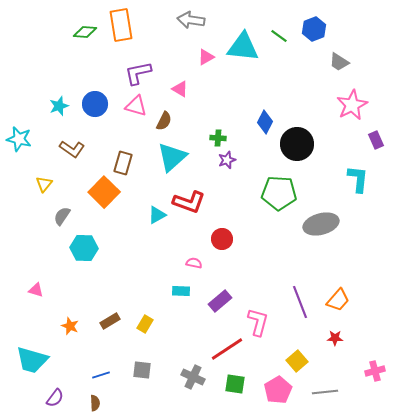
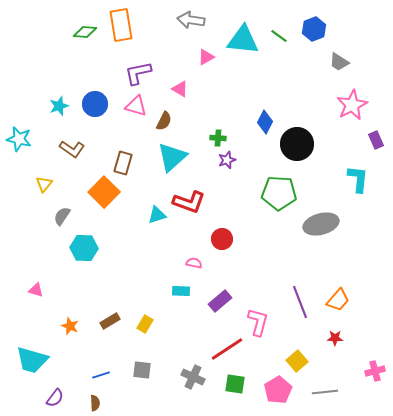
cyan triangle at (243, 47): moved 7 px up
cyan triangle at (157, 215): rotated 12 degrees clockwise
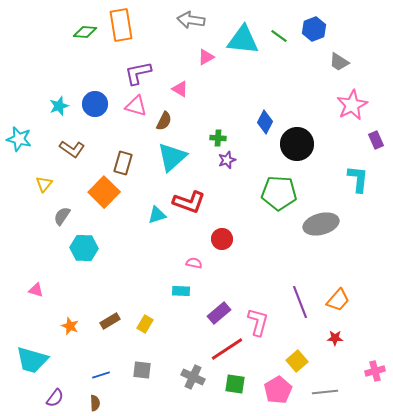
purple rectangle at (220, 301): moved 1 px left, 12 px down
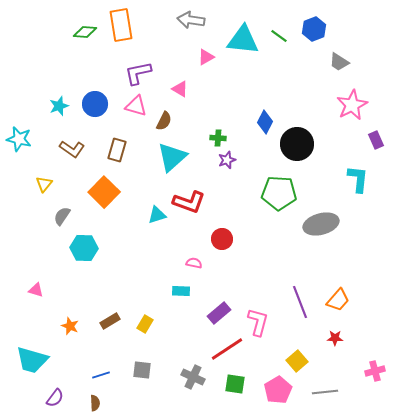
brown rectangle at (123, 163): moved 6 px left, 13 px up
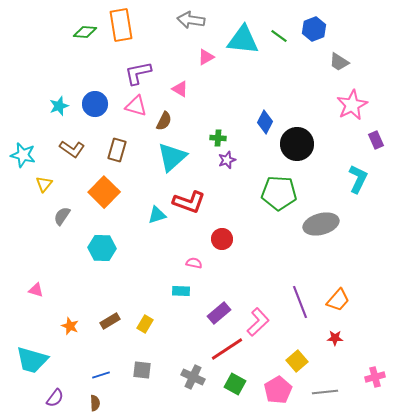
cyan star at (19, 139): moved 4 px right, 16 px down
cyan L-shape at (358, 179): rotated 20 degrees clockwise
cyan hexagon at (84, 248): moved 18 px right
pink L-shape at (258, 322): rotated 32 degrees clockwise
pink cross at (375, 371): moved 6 px down
green square at (235, 384): rotated 20 degrees clockwise
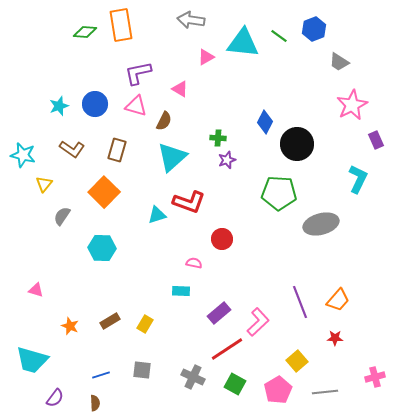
cyan triangle at (243, 40): moved 3 px down
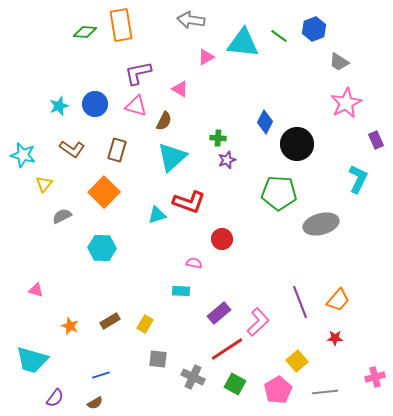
pink star at (352, 105): moved 6 px left, 2 px up
gray semicircle at (62, 216): rotated 30 degrees clockwise
gray square at (142, 370): moved 16 px right, 11 px up
brown semicircle at (95, 403): rotated 63 degrees clockwise
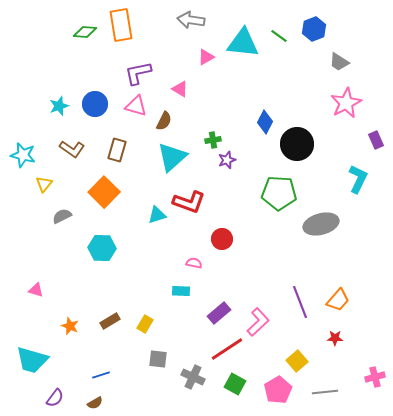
green cross at (218, 138): moved 5 px left, 2 px down; rotated 14 degrees counterclockwise
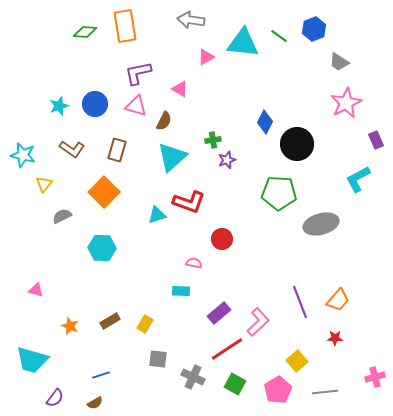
orange rectangle at (121, 25): moved 4 px right, 1 px down
cyan L-shape at (358, 179): rotated 144 degrees counterclockwise
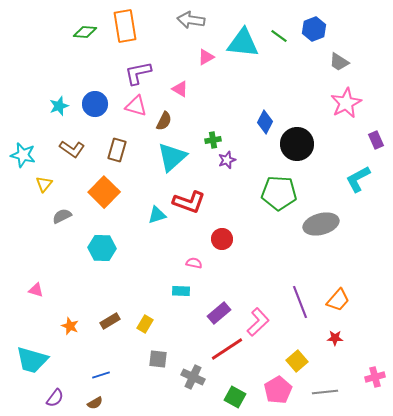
green square at (235, 384): moved 13 px down
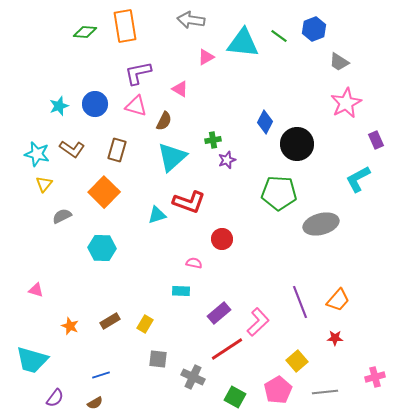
cyan star at (23, 155): moved 14 px right, 1 px up
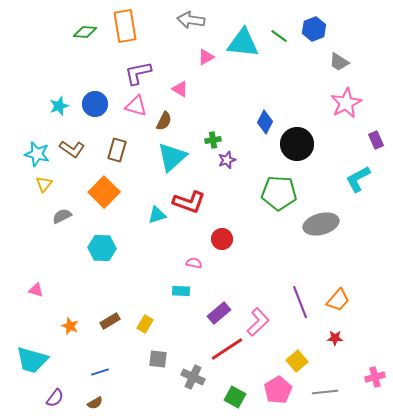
blue line at (101, 375): moved 1 px left, 3 px up
